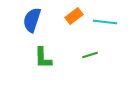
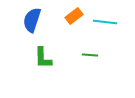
green line: rotated 21 degrees clockwise
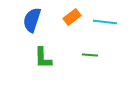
orange rectangle: moved 2 px left, 1 px down
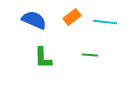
blue semicircle: moved 2 px right; rotated 95 degrees clockwise
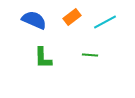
cyan line: rotated 35 degrees counterclockwise
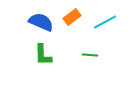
blue semicircle: moved 7 px right, 2 px down
green L-shape: moved 3 px up
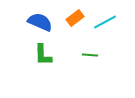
orange rectangle: moved 3 px right, 1 px down
blue semicircle: moved 1 px left
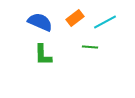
green line: moved 8 px up
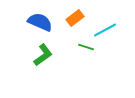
cyan line: moved 8 px down
green line: moved 4 px left; rotated 14 degrees clockwise
green L-shape: rotated 125 degrees counterclockwise
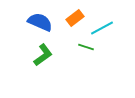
cyan line: moved 3 px left, 2 px up
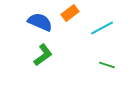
orange rectangle: moved 5 px left, 5 px up
green line: moved 21 px right, 18 px down
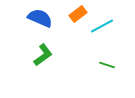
orange rectangle: moved 8 px right, 1 px down
blue semicircle: moved 4 px up
cyan line: moved 2 px up
